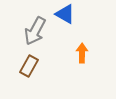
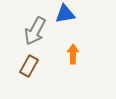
blue triangle: rotated 40 degrees counterclockwise
orange arrow: moved 9 px left, 1 px down
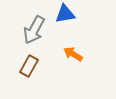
gray arrow: moved 1 px left, 1 px up
orange arrow: rotated 60 degrees counterclockwise
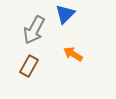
blue triangle: rotated 35 degrees counterclockwise
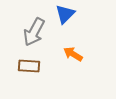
gray arrow: moved 2 px down
brown rectangle: rotated 65 degrees clockwise
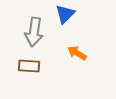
gray arrow: rotated 20 degrees counterclockwise
orange arrow: moved 4 px right, 1 px up
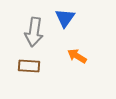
blue triangle: moved 4 px down; rotated 10 degrees counterclockwise
orange arrow: moved 3 px down
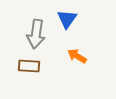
blue triangle: moved 2 px right, 1 px down
gray arrow: moved 2 px right, 2 px down
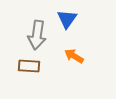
gray arrow: moved 1 px right, 1 px down
orange arrow: moved 3 px left
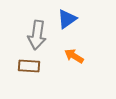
blue triangle: rotated 20 degrees clockwise
